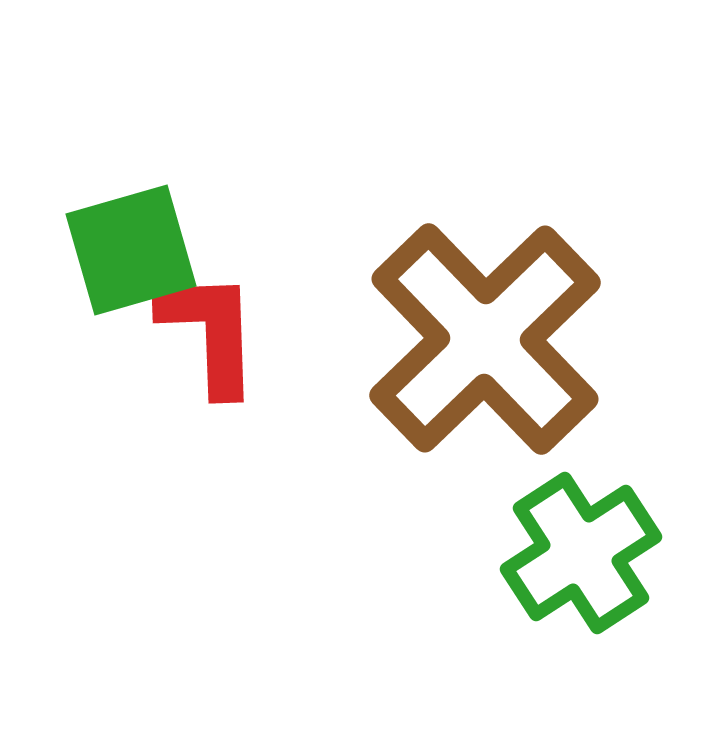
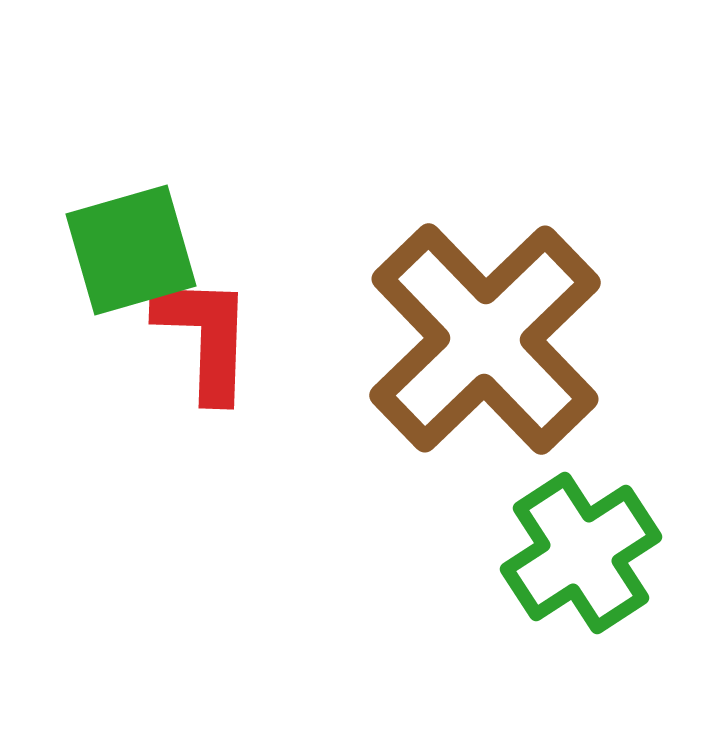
red L-shape: moved 5 px left, 5 px down; rotated 4 degrees clockwise
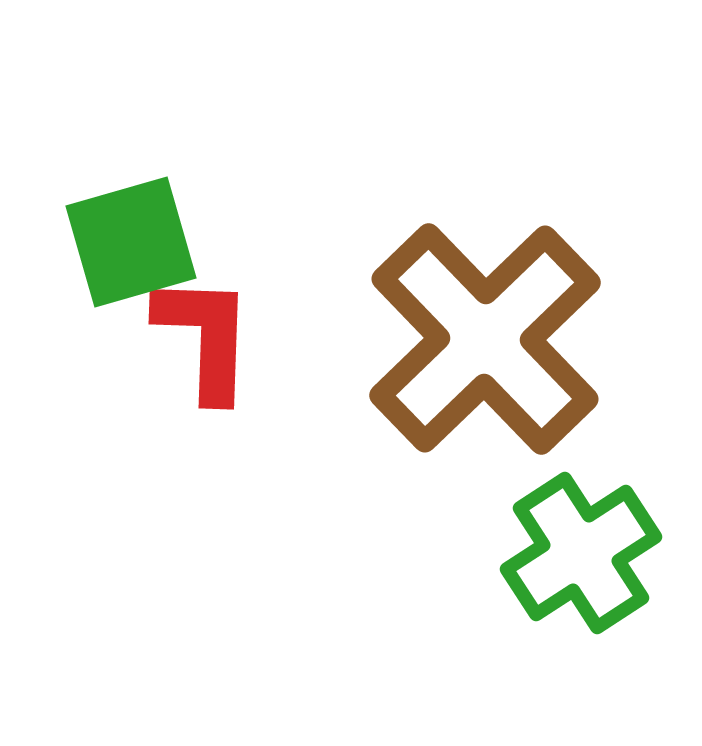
green square: moved 8 px up
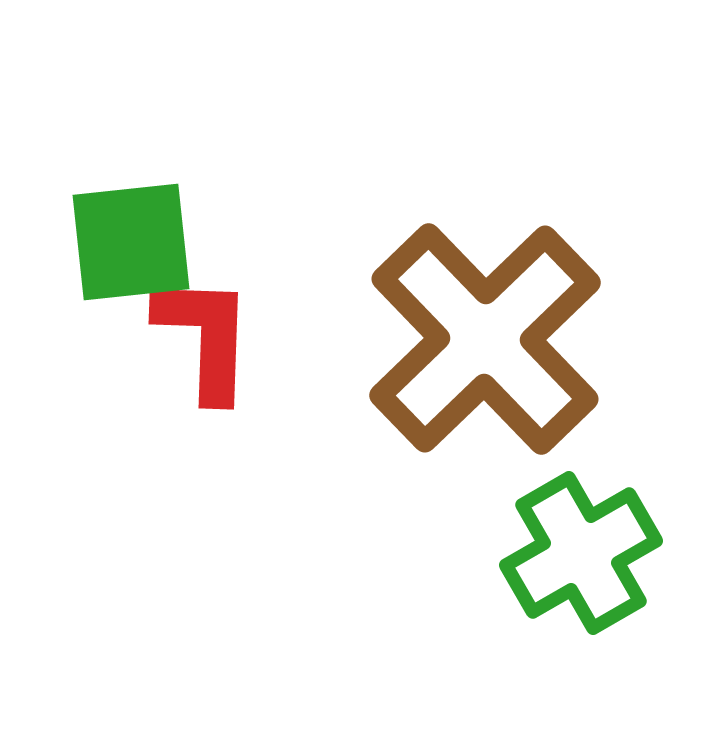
green square: rotated 10 degrees clockwise
green cross: rotated 3 degrees clockwise
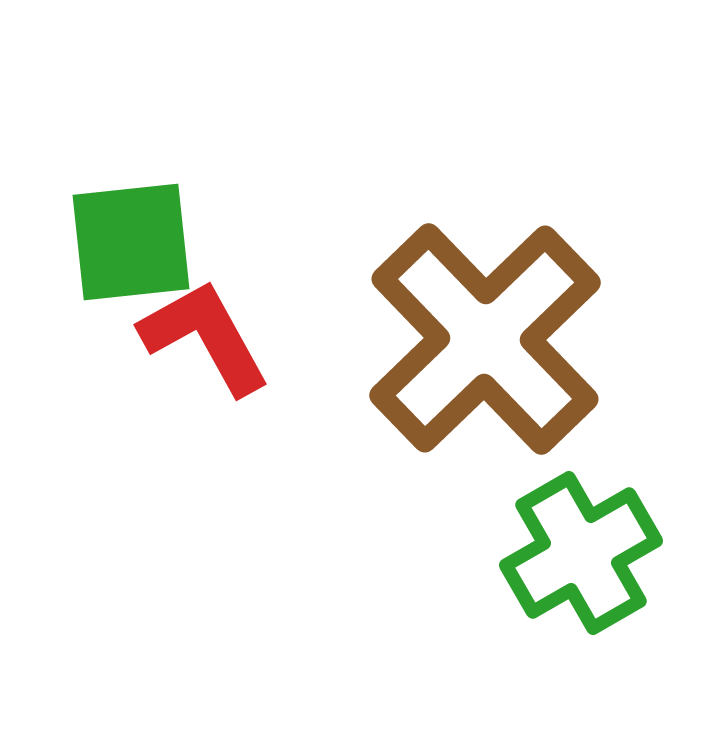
red L-shape: rotated 31 degrees counterclockwise
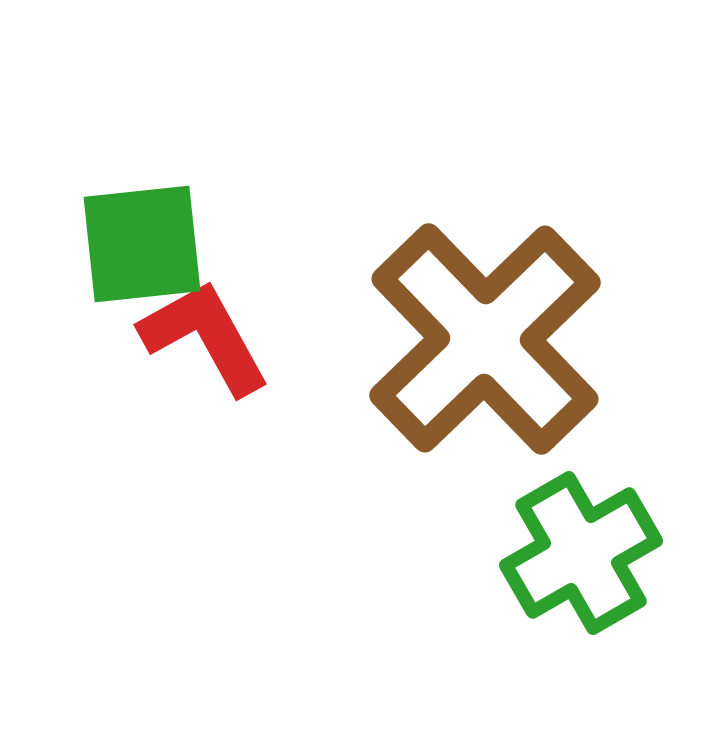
green square: moved 11 px right, 2 px down
